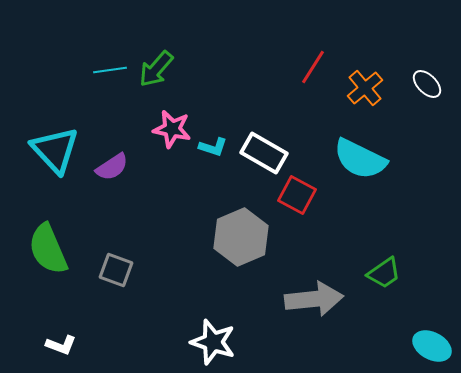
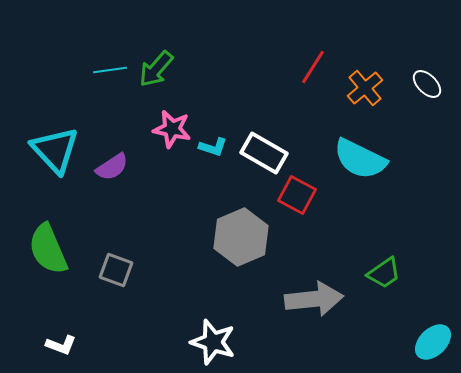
cyan ellipse: moved 1 px right, 4 px up; rotated 72 degrees counterclockwise
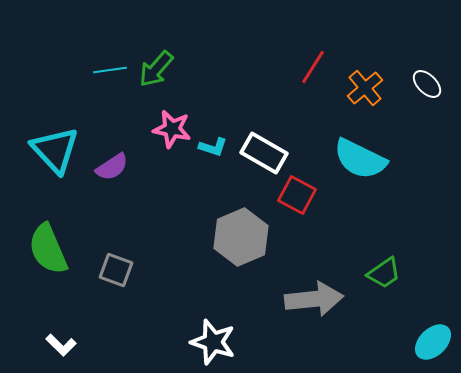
white L-shape: rotated 24 degrees clockwise
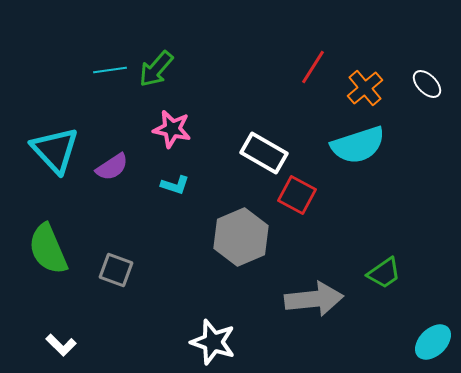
cyan L-shape: moved 38 px left, 38 px down
cyan semicircle: moved 2 px left, 14 px up; rotated 44 degrees counterclockwise
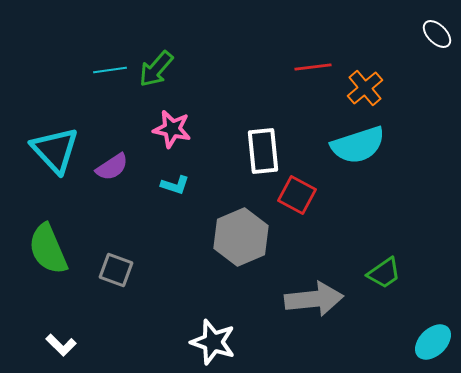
red line: rotated 51 degrees clockwise
white ellipse: moved 10 px right, 50 px up
white rectangle: moved 1 px left, 2 px up; rotated 54 degrees clockwise
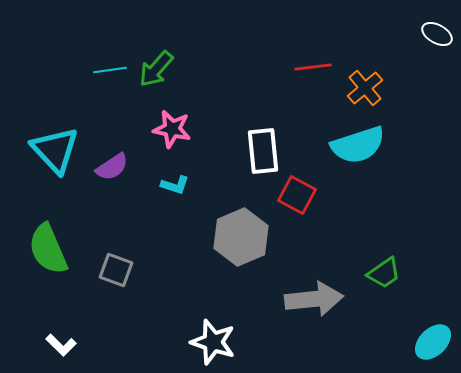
white ellipse: rotated 16 degrees counterclockwise
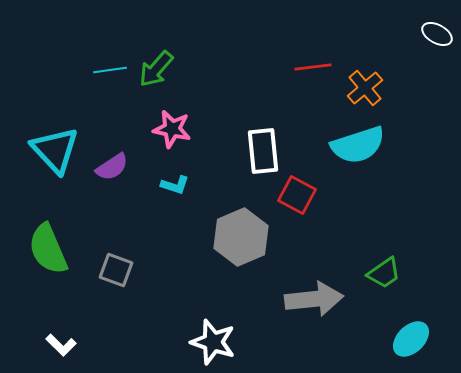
cyan ellipse: moved 22 px left, 3 px up
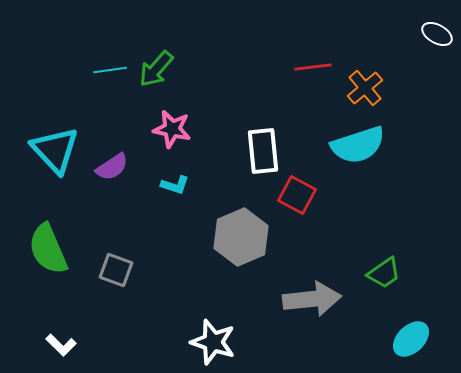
gray arrow: moved 2 px left
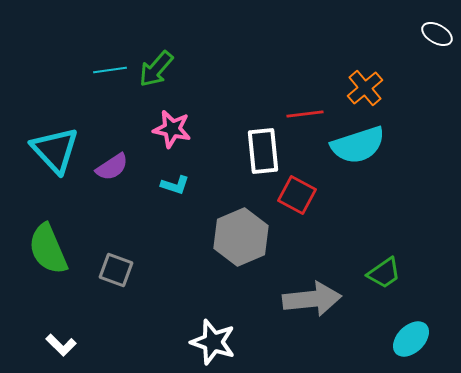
red line: moved 8 px left, 47 px down
